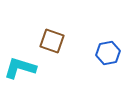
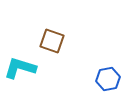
blue hexagon: moved 26 px down
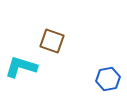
cyan L-shape: moved 1 px right, 1 px up
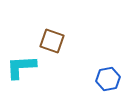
cyan L-shape: rotated 20 degrees counterclockwise
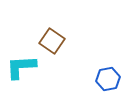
brown square: rotated 15 degrees clockwise
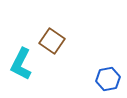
cyan L-shape: moved 3 px up; rotated 60 degrees counterclockwise
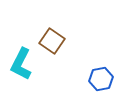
blue hexagon: moved 7 px left
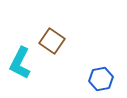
cyan L-shape: moved 1 px left, 1 px up
